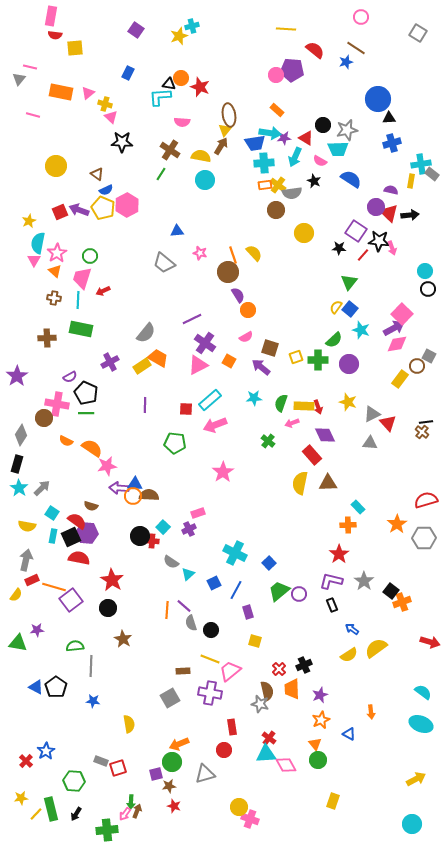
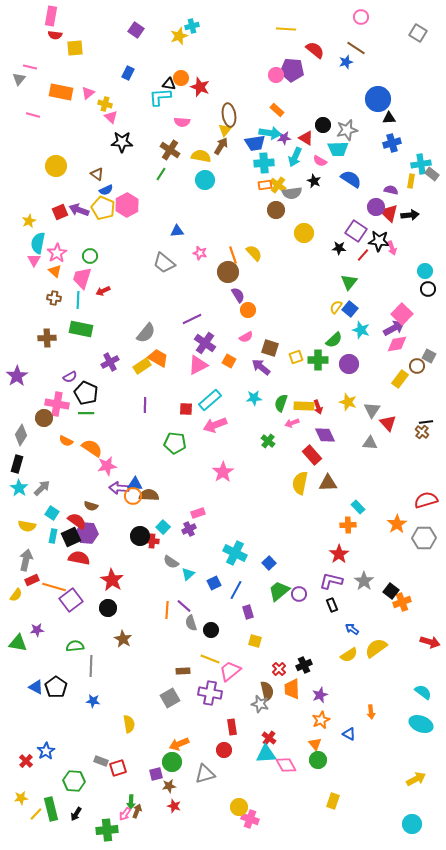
gray triangle at (372, 414): moved 4 px up; rotated 30 degrees counterclockwise
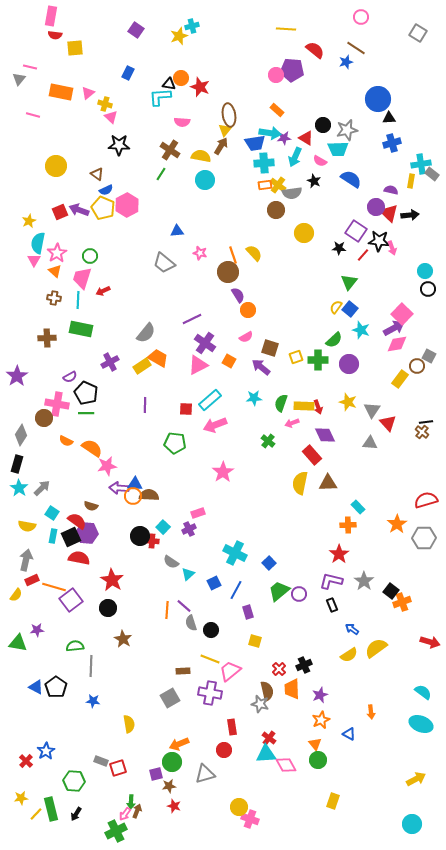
black star at (122, 142): moved 3 px left, 3 px down
green cross at (107, 830): moved 9 px right, 1 px down; rotated 20 degrees counterclockwise
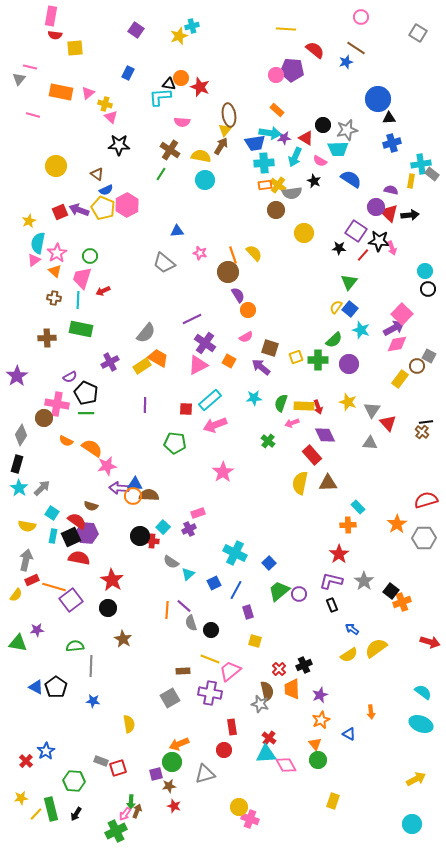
pink triangle at (34, 260): rotated 24 degrees clockwise
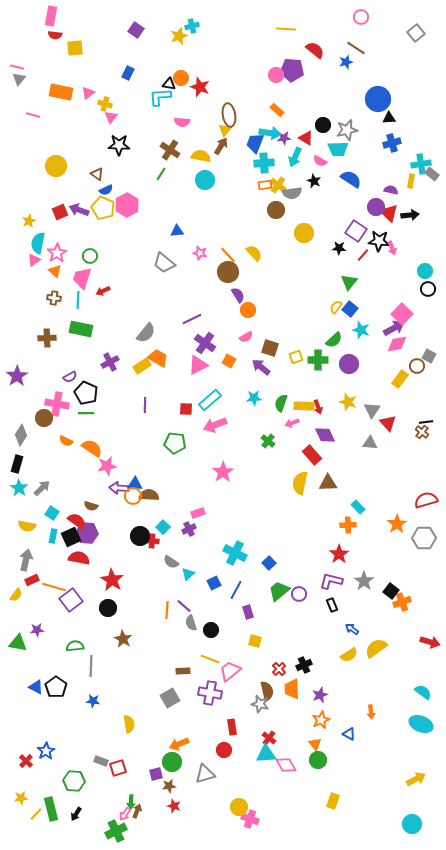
gray square at (418, 33): moved 2 px left; rotated 18 degrees clockwise
pink line at (30, 67): moved 13 px left
pink triangle at (111, 117): rotated 24 degrees clockwise
blue trapezoid at (255, 143): rotated 120 degrees clockwise
orange line at (233, 255): moved 5 px left; rotated 24 degrees counterclockwise
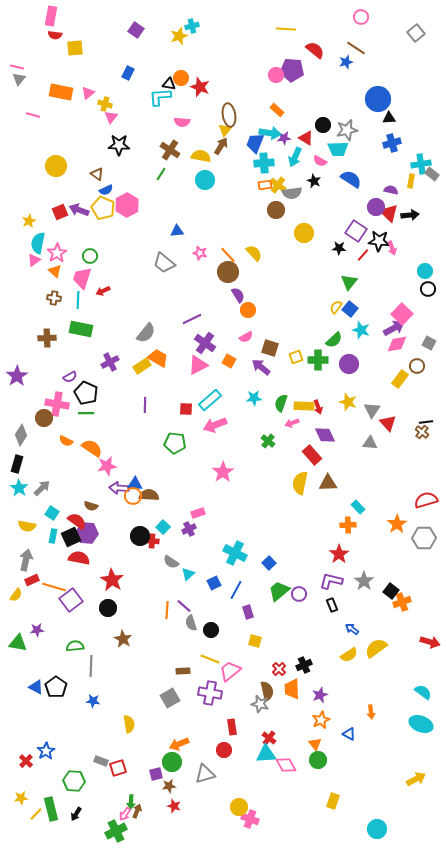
gray square at (429, 356): moved 13 px up
cyan circle at (412, 824): moved 35 px left, 5 px down
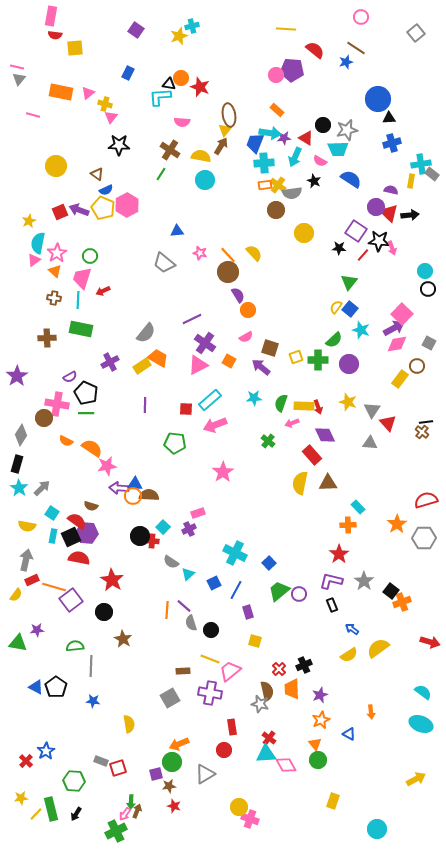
black circle at (108, 608): moved 4 px left, 4 px down
yellow semicircle at (376, 648): moved 2 px right
gray triangle at (205, 774): rotated 15 degrees counterclockwise
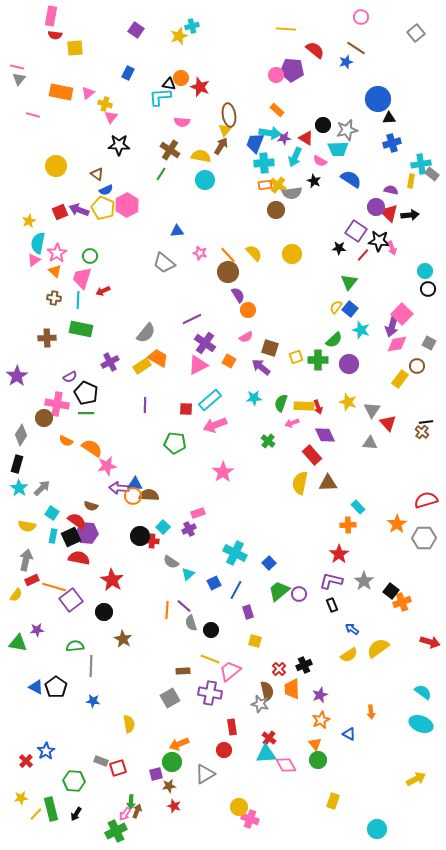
yellow circle at (304, 233): moved 12 px left, 21 px down
purple arrow at (394, 328): moved 2 px left, 2 px up; rotated 135 degrees clockwise
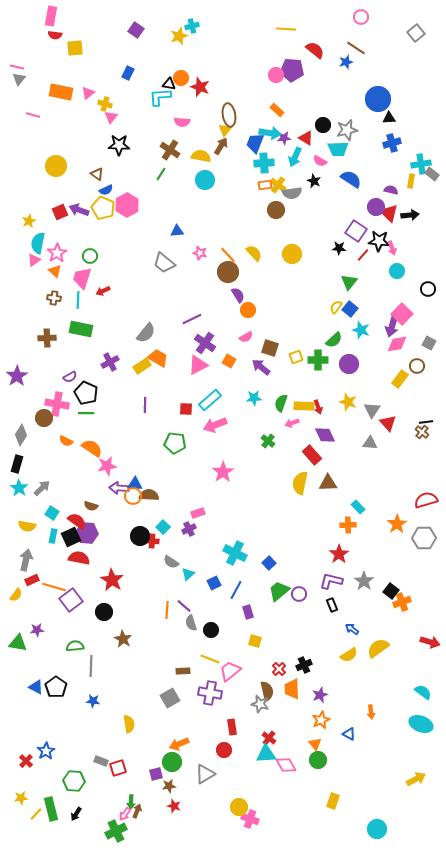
cyan circle at (425, 271): moved 28 px left
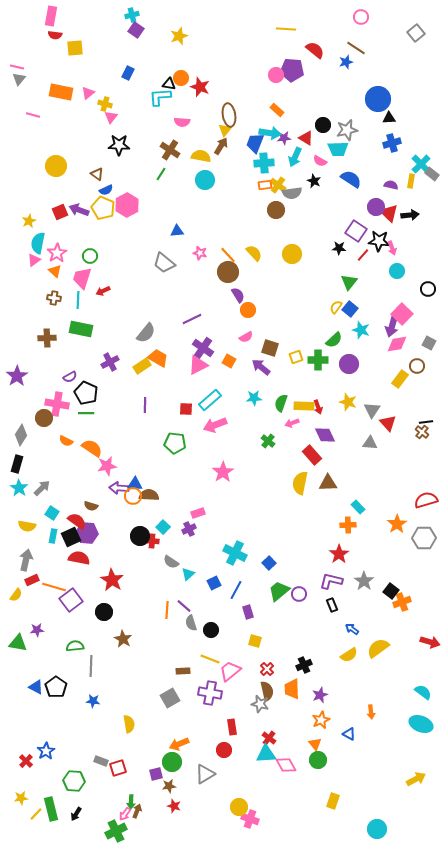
cyan cross at (192, 26): moved 60 px left, 11 px up
cyan cross at (421, 164): rotated 36 degrees counterclockwise
purple semicircle at (391, 190): moved 5 px up
purple cross at (205, 343): moved 2 px left, 5 px down
red cross at (279, 669): moved 12 px left
